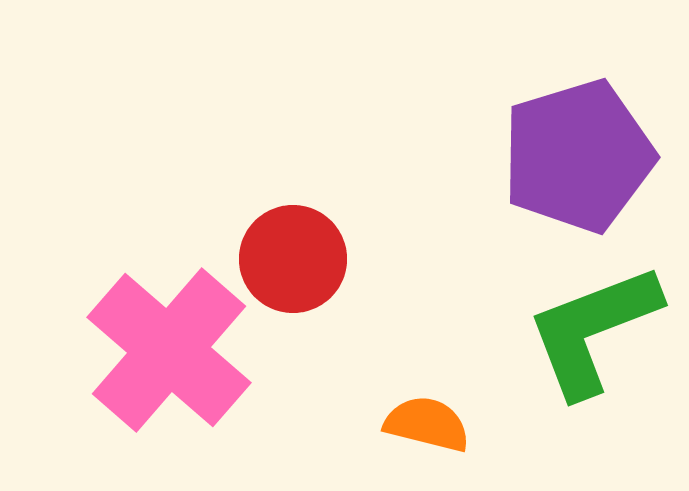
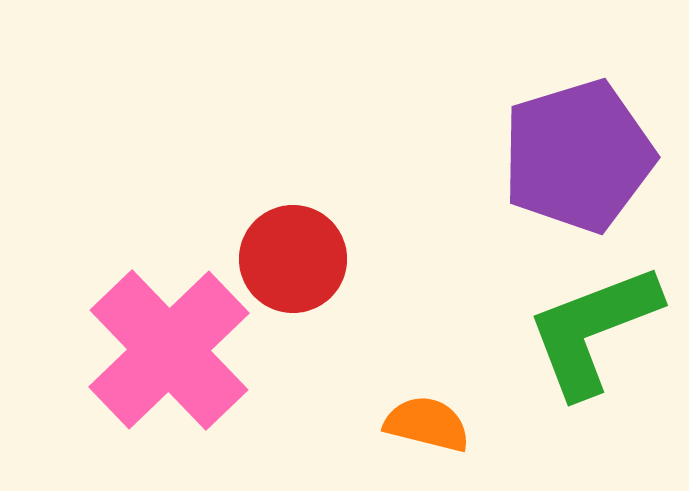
pink cross: rotated 5 degrees clockwise
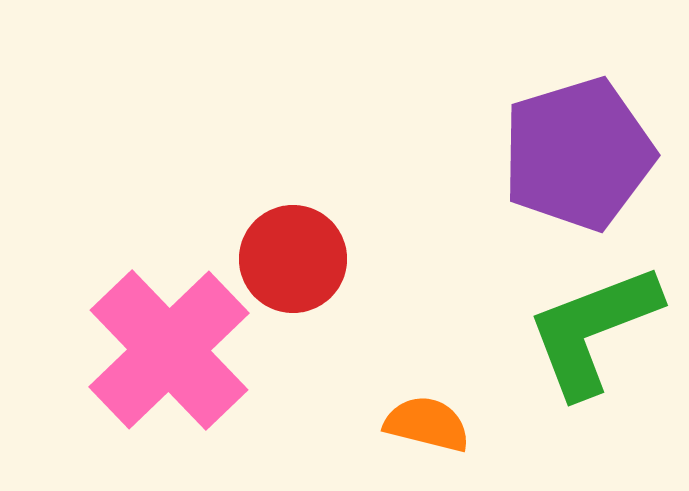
purple pentagon: moved 2 px up
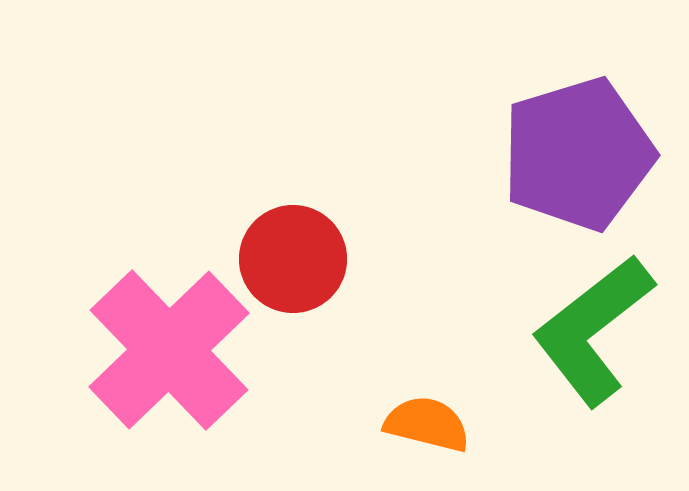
green L-shape: rotated 17 degrees counterclockwise
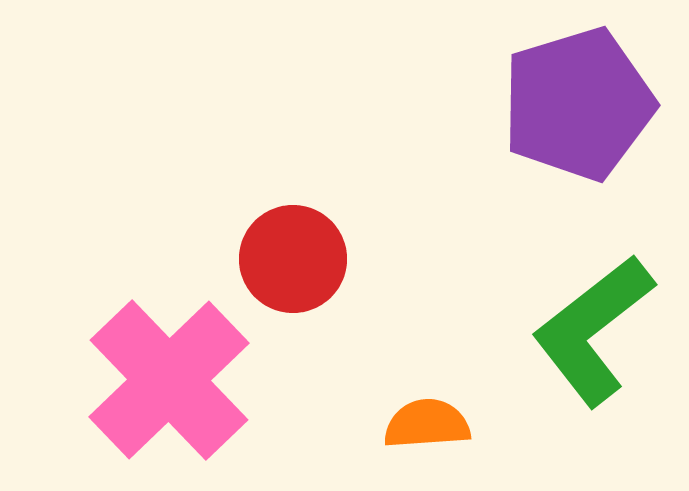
purple pentagon: moved 50 px up
pink cross: moved 30 px down
orange semicircle: rotated 18 degrees counterclockwise
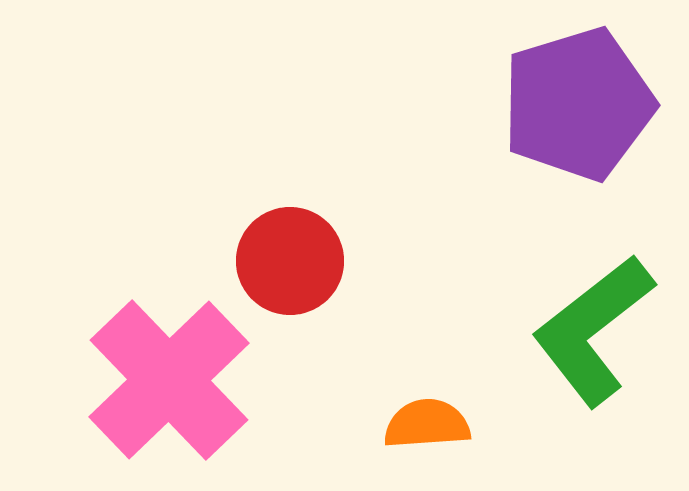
red circle: moved 3 px left, 2 px down
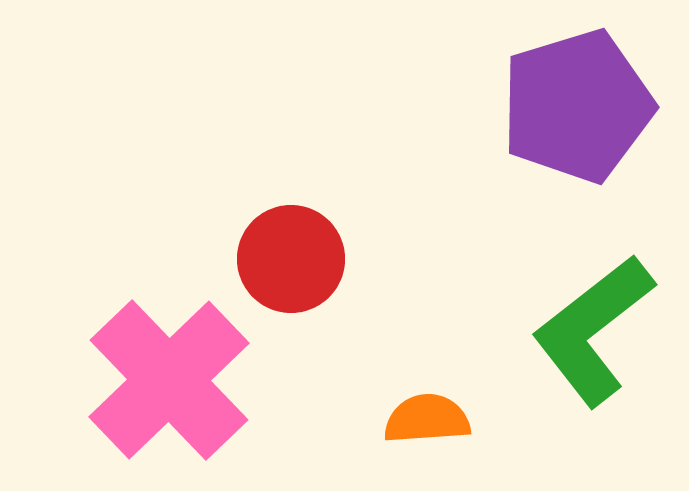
purple pentagon: moved 1 px left, 2 px down
red circle: moved 1 px right, 2 px up
orange semicircle: moved 5 px up
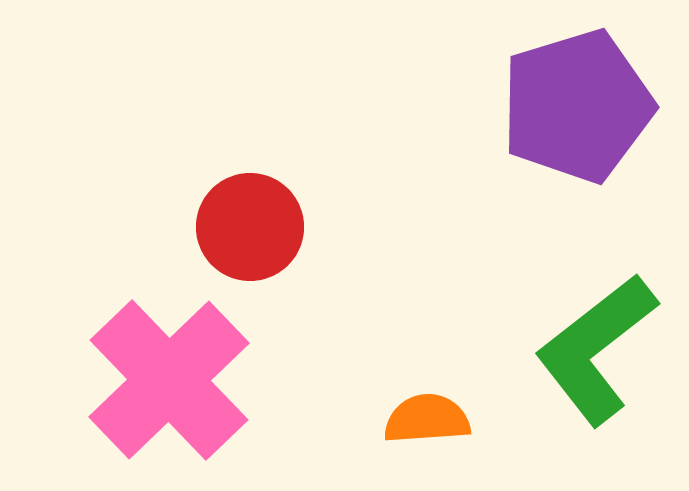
red circle: moved 41 px left, 32 px up
green L-shape: moved 3 px right, 19 px down
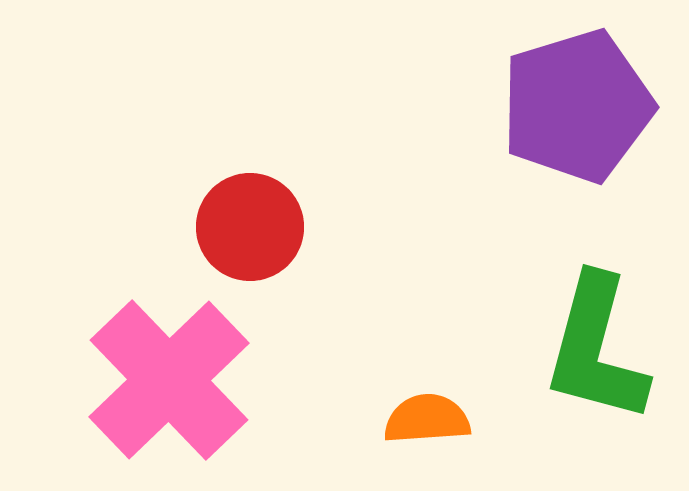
green L-shape: rotated 37 degrees counterclockwise
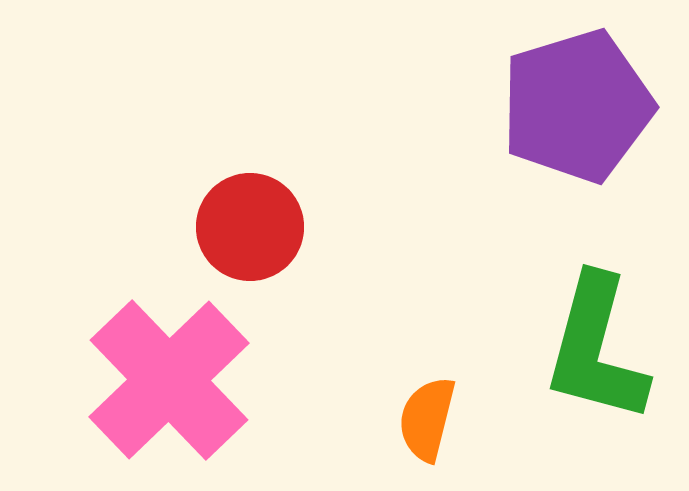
orange semicircle: rotated 72 degrees counterclockwise
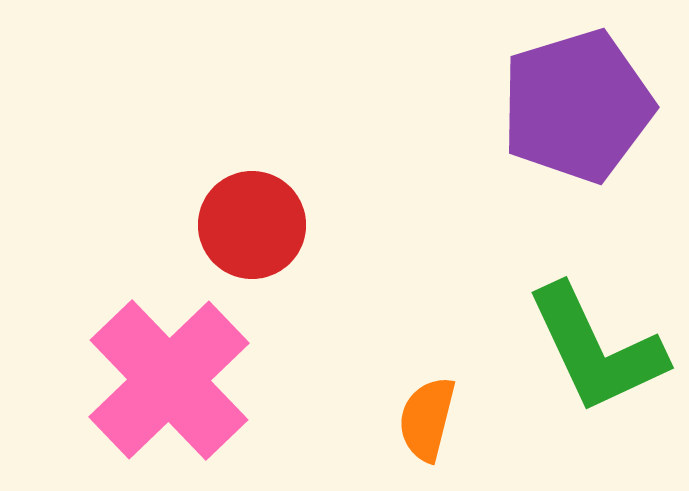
red circle: moved 2 px right, 2 px up
green L-shape: rotated 40 degrees counterclockwise
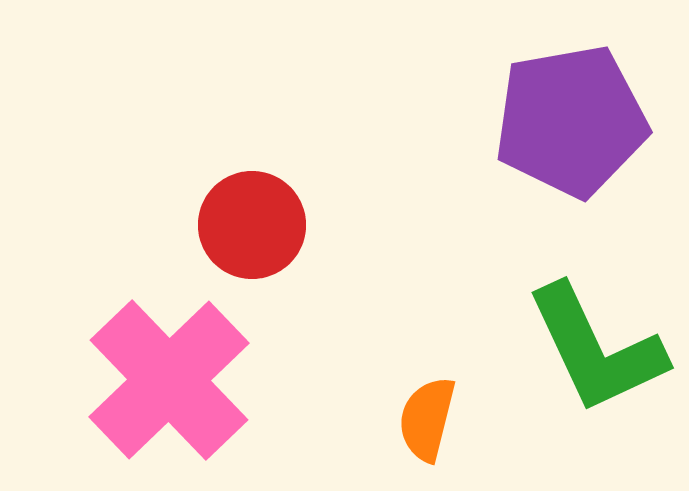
purple pentagon: moved 6 px left, 15 px down; rotated 7 degrees clockwise
